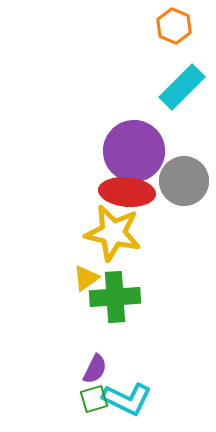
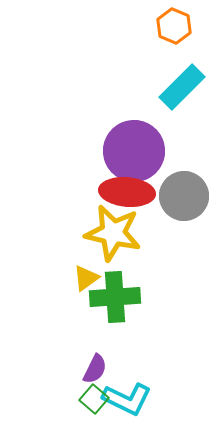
gray circle: moved 15 px down
green square: rotated 32 degrees counterclockwise
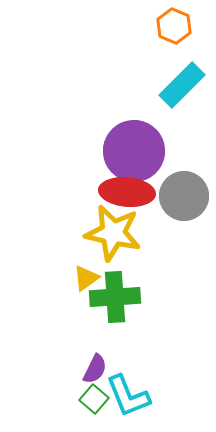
cyan rectangle: moved 2 px up
cyan L-shape: moved 1 px right, 3 px up; rotated 42 degrees clockwise
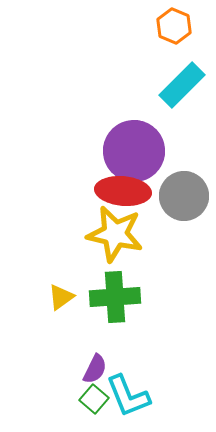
red ellipse: moved 4 px left, 1 px up
yellow star: moved 2 px right, 1 px down
yellow triangle: moved 25 px left, 19 px down
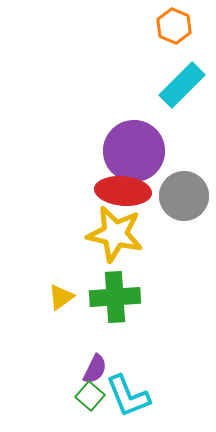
green square: moved 4 px left, 3 px up
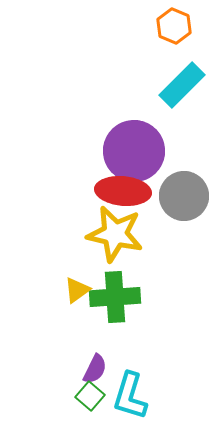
yellow triangle: moved 16 px right, 7 px up
cyan L-shape: moved 2 px right; rotated 39 degrees clockwise
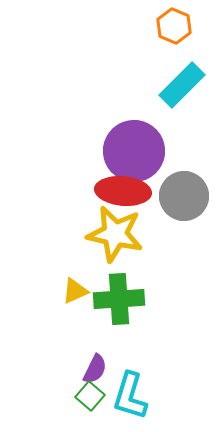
yellow triangle: moved 2 px left, 1 px down; rotated 12 degrees clockwise
green cross: moved 4 px right, 2 px down
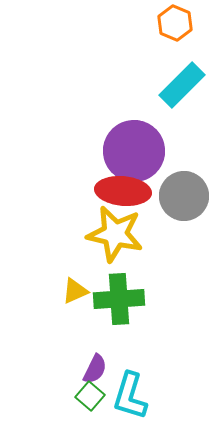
orange hexagon: moved 1 px right, 3 px up
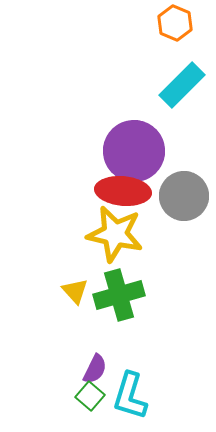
yellow triangle: rotated 48 degrees counterclockwise
green cross: moved 4 px up; rotated 12 degrees counterclockwise
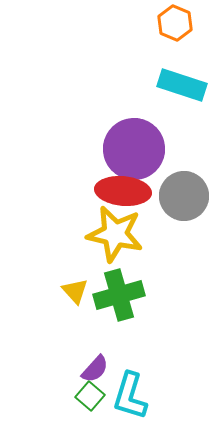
cyan rectangle: rotated 63 degrees clockwise
purple circle: moved 2 px up
purple semicircle: rotated 16 degrees clockwise
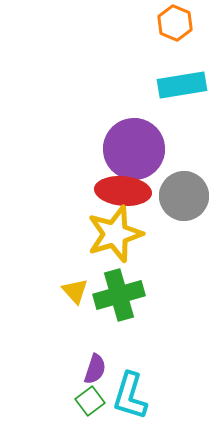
cyan rectangle: rotated 27 degrees counterclockwise
yellow star: rotated 30 degrees counterclockwise
purple semicircle: rotated 24 degrees counterclockwise
green square: moved 5 px down; rotated 12 degrees clockwise
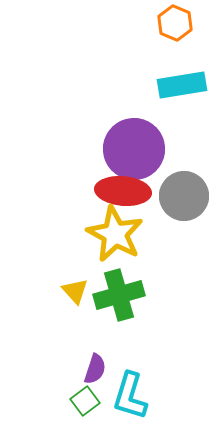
yellow star: rotated 26 degrees counterclockwise
green square: moved 5 px left
